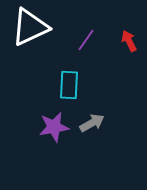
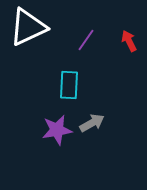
white triangle: moved 2 px left
purple star: moved 3 px right, 3 px down
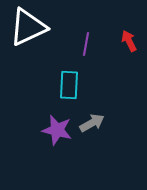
purple line: moved 4 px down; rotated 25 degrees counterclockwise
purple star: rotated 24 degrees clockwise
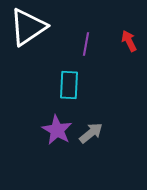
white triangle: rotated 9 degrees counterclockwise
gray arrow: moved 1 px left, 10 px down; rotated 10 degrees counterclockwise
purple star: rotated 16 degrees clockwise
